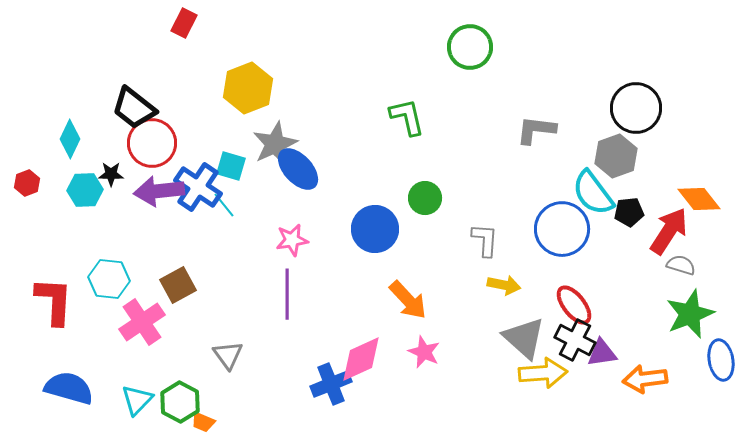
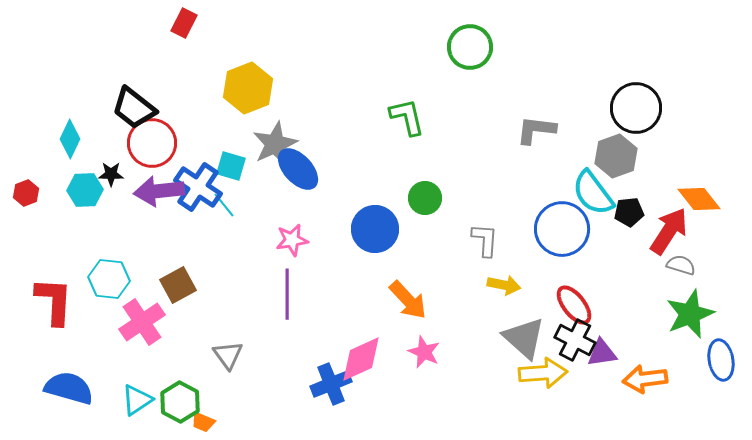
red hexagon at (27, 183): moved 1 px left, 10 px down
cyan triangle at (137, 400): rotated 12 degrees clockwise
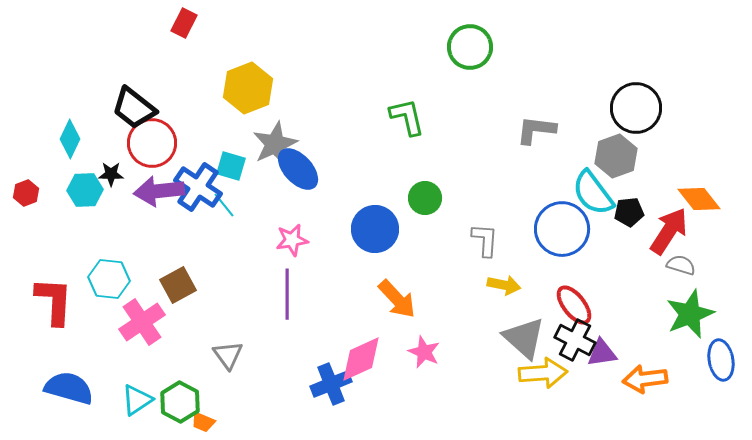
orange arrow at (408, 300): moved 11 px left, 1 px up
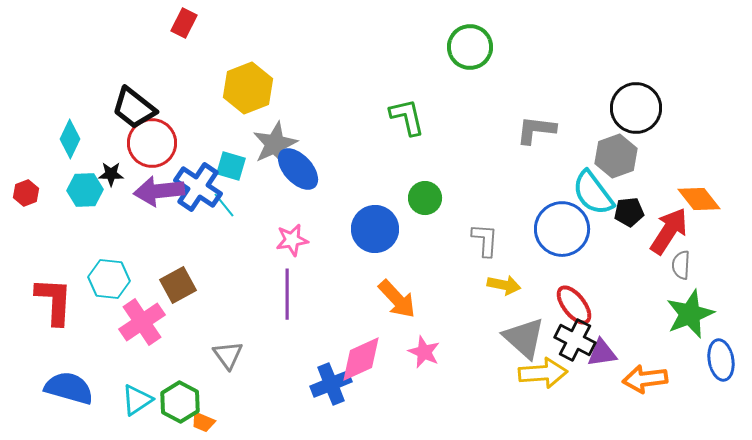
gray semicircle at (681, 265): rotated 104 degrees counterclockwise
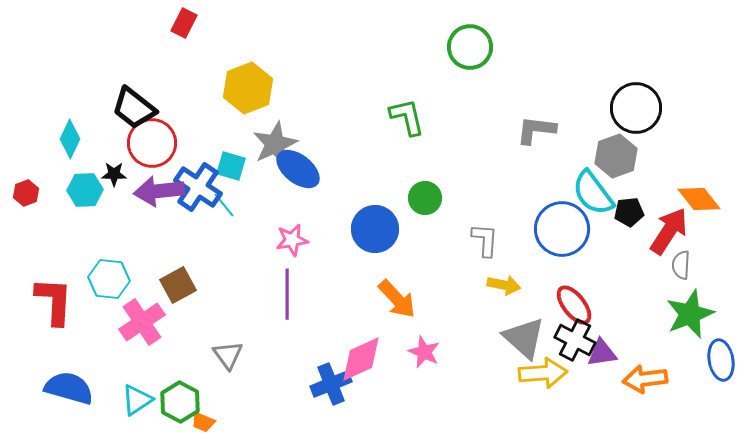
blue ellipse at (298, 169): rotated 9 degrees counterclockwise
black star at (111, 174): moved 3 px right
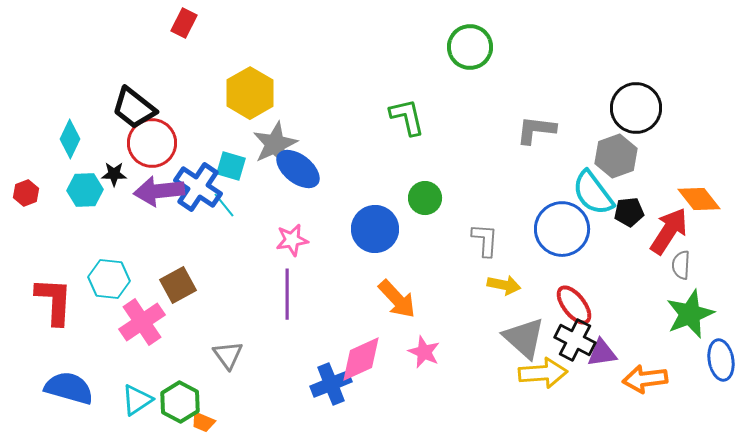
yellow hexagon at (248, 88): moved 2 px right, 5 px down; rotated 9 degrees counterclockwise
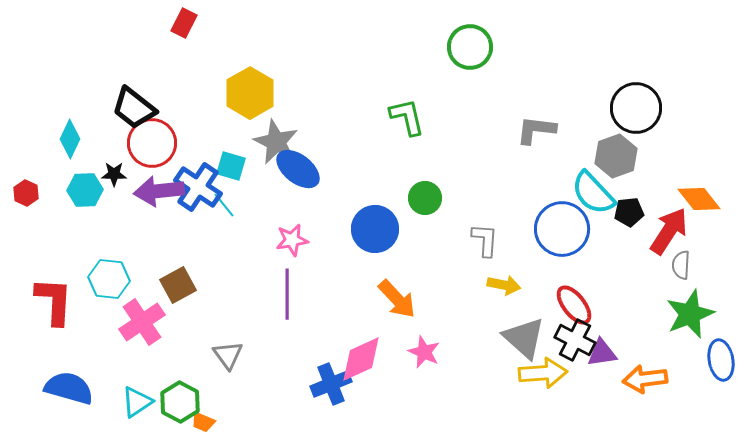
gray star at (275, 144): moved 1 px right, 2 px up; rotated 21 degrees counterclockwise
red hexagon at (26, 193): rotated 15 degrees counterclockwise
cyan semicircle at (593, 193): rotated 6 degrees counterclockwise
cyan triangle at (137, 400): moved 2 px down
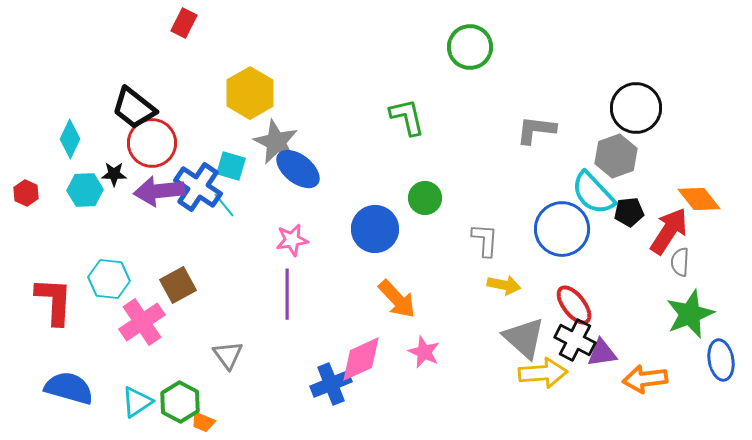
gray semicircle at (681, 265): moved 1 px left, 3 px up
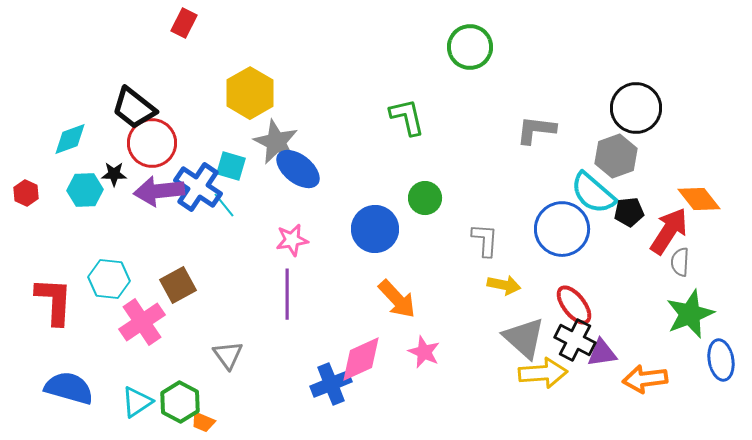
cyan diamond at (70, 139): rotated 45 degrees clockwise
cyan semicircle at (593, 193): rotated 6 degrees counterclockwise
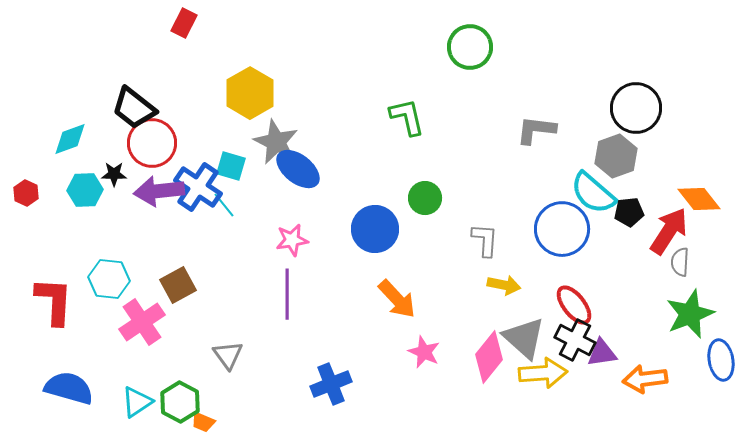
pink diamond at (361, 359): moved 128 px right, 2 px up; rotated 27 degrees counterclockwise
